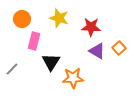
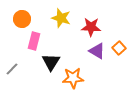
yellow star: moved 2 px right
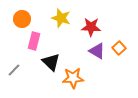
black triangle: rotated 18 degrees counterclockwise
gray line: moved 2 px right, 1 px down
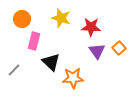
purple triangle: rotated 24 degrees clockwise
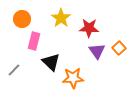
yellow star: rotated 18 degrees clockwise
red star: moved 2 px left, 1 px down
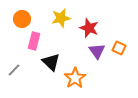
yellow star: rotated 24 degrees clockwise
red star: rotated 18 degrees clockwise
orange square: rotated 24 degrees counterclockwise
orange star: moved 2 px right; rotated 30 degrees counterclockwise
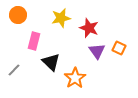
orange circle: moved 4 px left, 4 px up
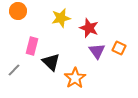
orange circle: moved 4 px up
pink rectangle: moved 2 px left, 5 px down
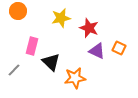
purple triangle: rotated 30 degrees counterclockwise
orange star: rotated 25 degrees clockwise
